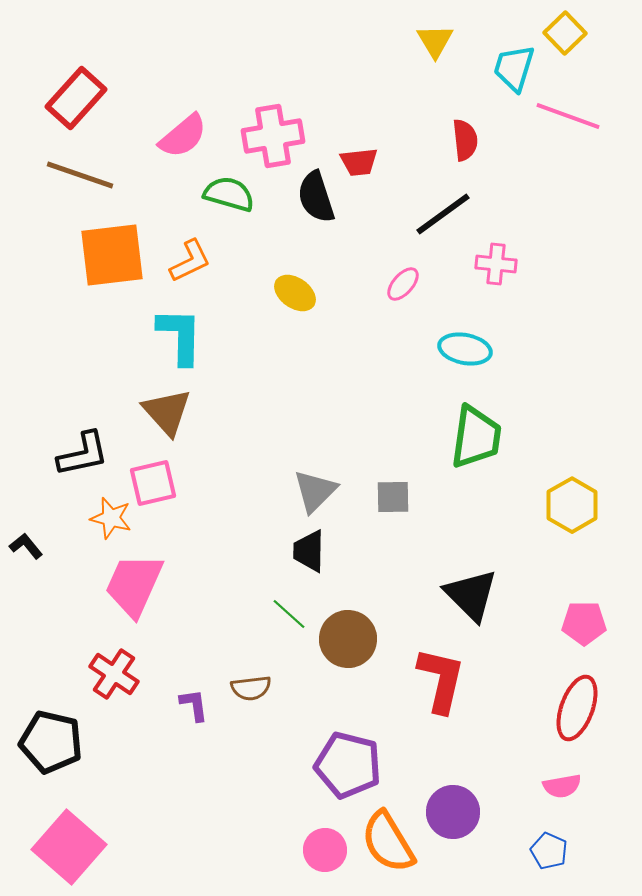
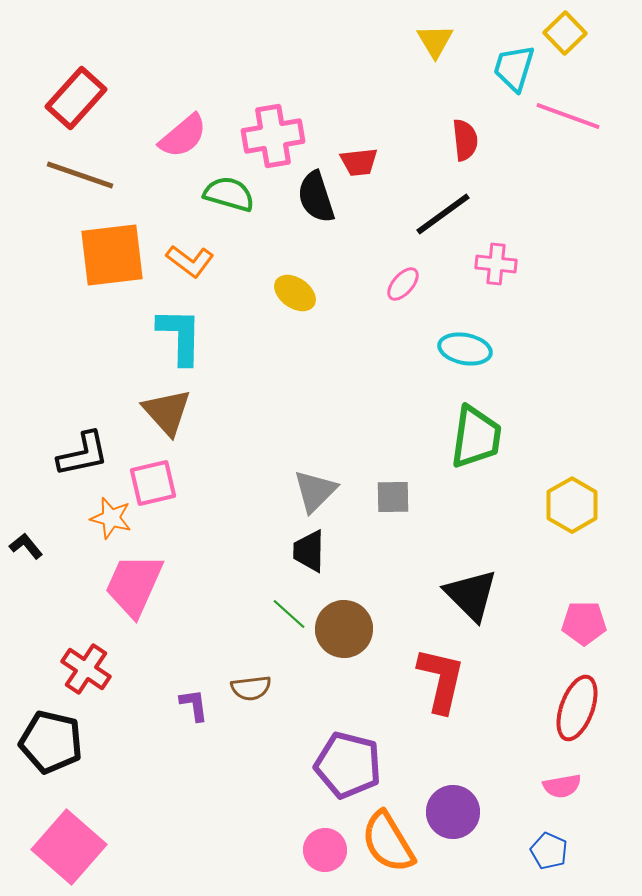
orange L-shape at (190, 261): rotated 63 degrees clockwise
brown circle at (348, 639): moved 4 px left, 10 px up
red cross at (114, 674): moved 28 px left, 5 px up
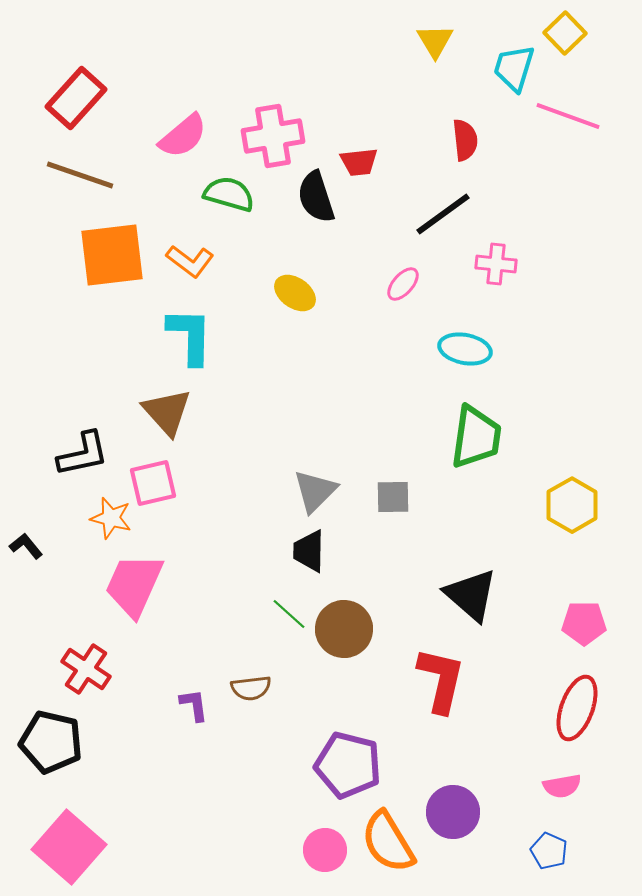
cyan L-shape at (180, 336): moved 10 px right
black triangle at (471, 595): rotated 4 degrees counterclockwise
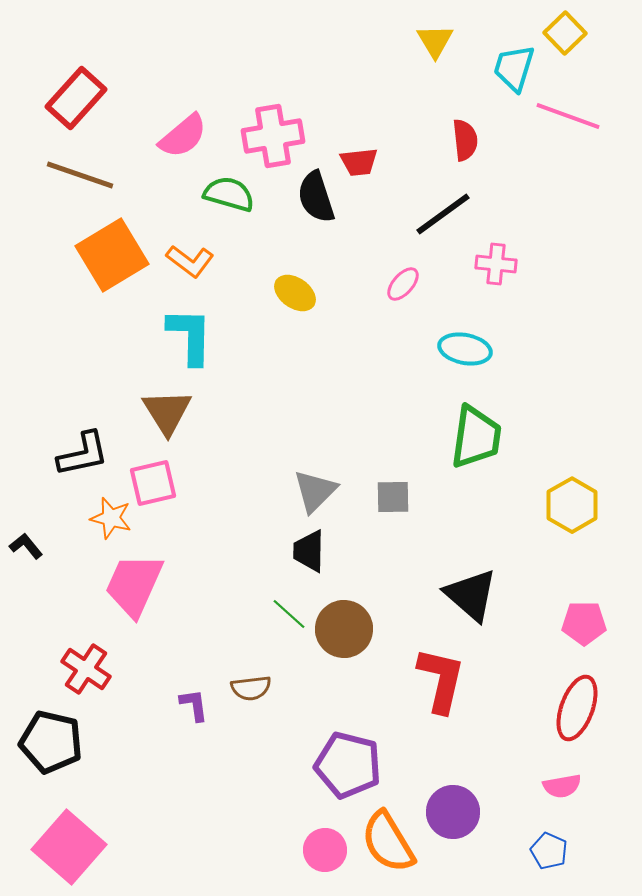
orange square at (112, 255): rotated 24 degrees counterclockwise
brown triangle at (167, 412): rotated 10 degrees clockwise
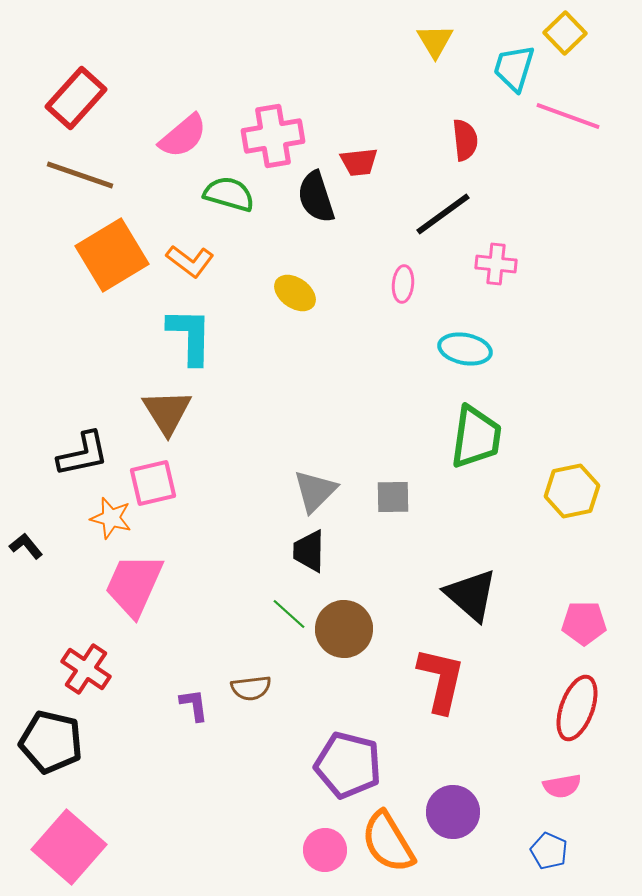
pink ellipse at (403, 284): rotated 36 degrees counterclockwise
yellow hexagon at (572, 505): moved 14 px up; rotated 18 degrees clockwise
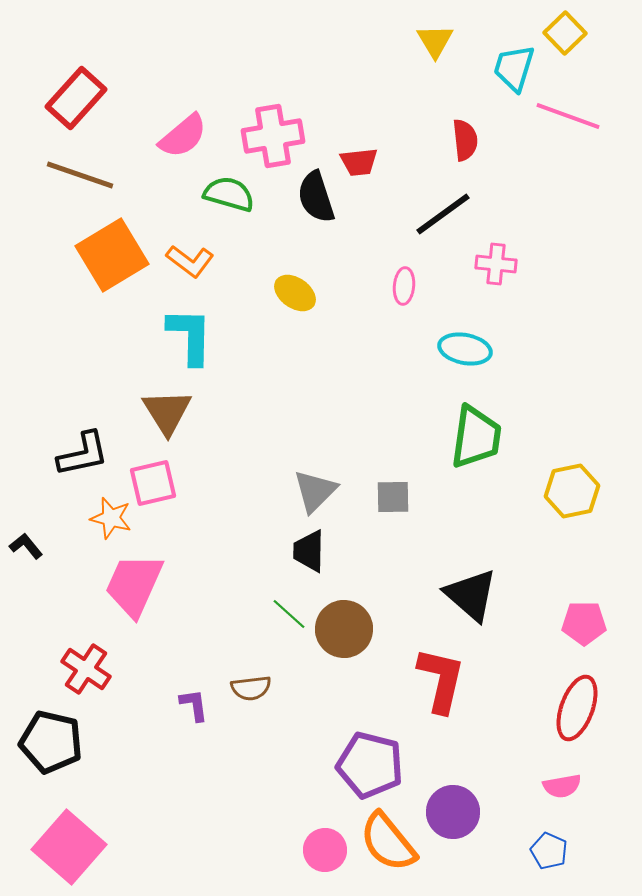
pink ellipse at (403, 284): moved 1 px right, 2 px down
purple pentagon at (348, 765): moved 22 px right
orange semicircle at (388, 842): rotated 8 degrees counterclockwise
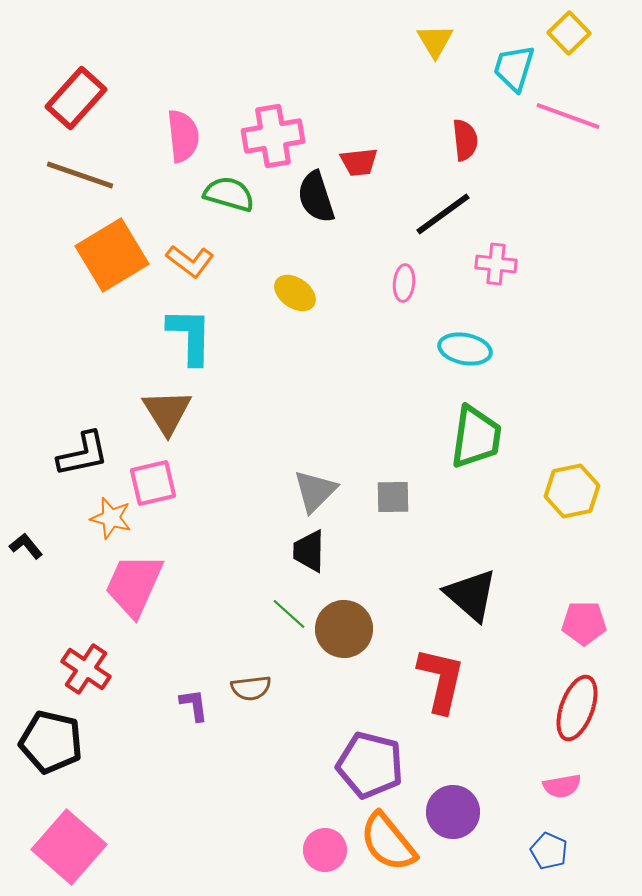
yellow square at (565, 33): moved 4 px right
pink semicircle at (183, 136): rotated 56 degrees counterclockwise
pink ellipse at (404, 286): moved 3 px up
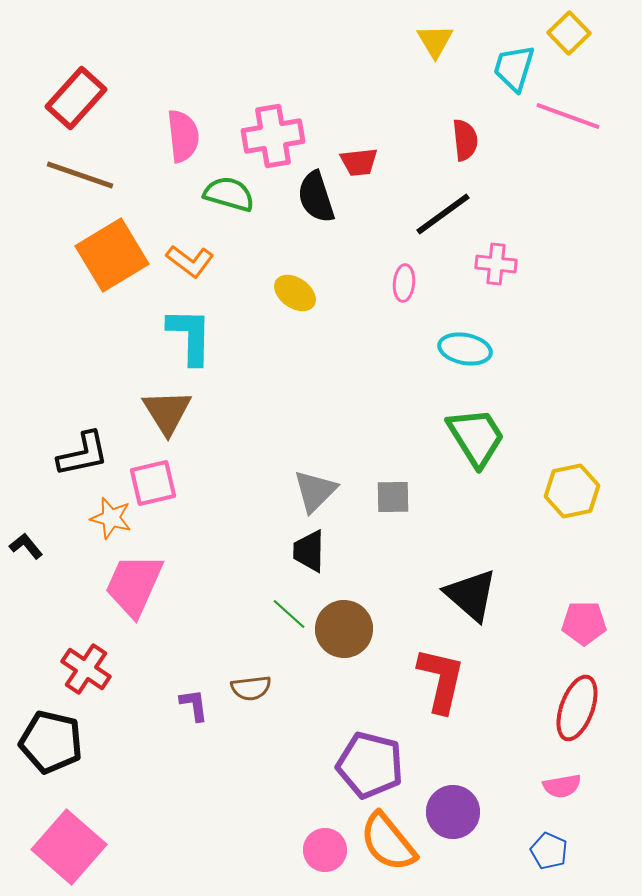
green trapezoid at (476, 437): rotated 40 degrees counterclockwise
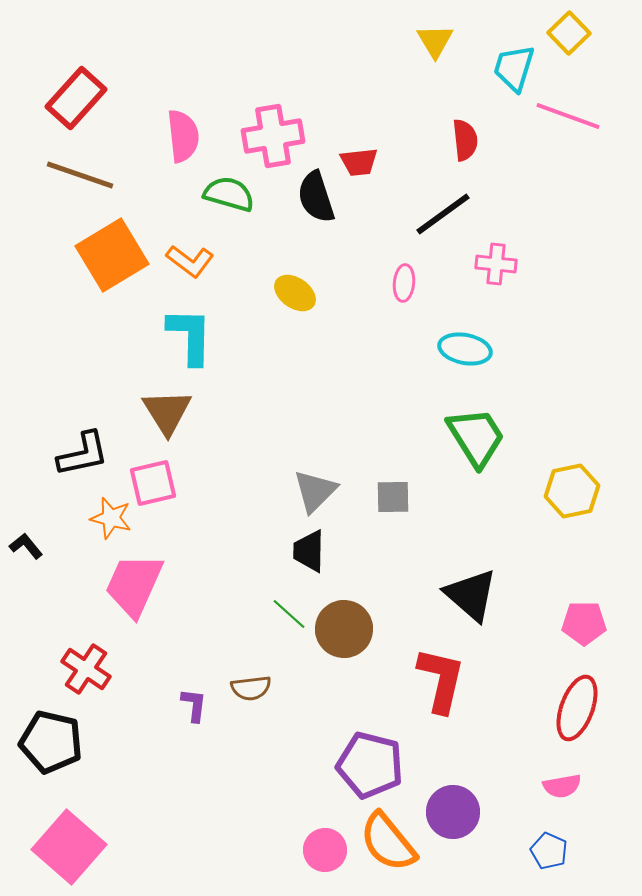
purple L-shape at (194, 705): rotated 15 degrees clockwise
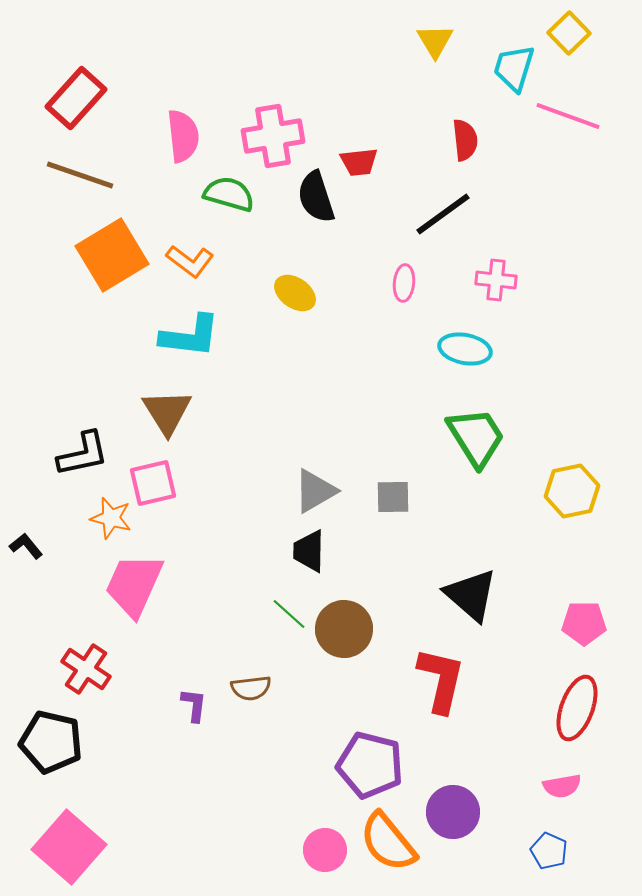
pink cross at (496, 264): moved 16 px down
cyan L-shape at (190, 336): rotated 96 degrees clockwise
gray triangle at (315, 491): rotated 15 degrees clockwise
